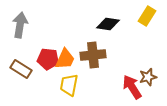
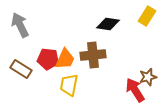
gray arrow: rotated 35 degrees counterclockwise
red arrow: moved 3 px right, 3 px down
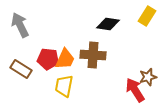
brown cross: rotated 10 degrees clockwise
yellow trapezoid: moved 5 px left, 1 px down
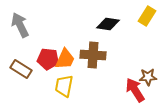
brown star: rotated 12 degrees clockwise
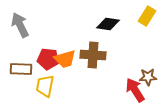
orange trapezoid: rotated 50 degrees clockwise
brown rectangle: rotated 30 degrees counterclockwise
yellow trapezoid: moved 19 px left
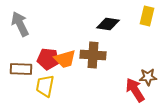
yellow rectangle: rotated 18 degrees counterclockwise
gray arrow: moved 1 px up
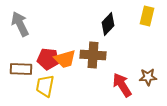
black diamond: rotated 55 degrees counterclockwise
red arrow: moved 13 px left, 5 px up
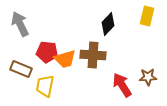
red pentagon: moved 1 px left, 7 px up
brown rectangle: rotated 20 degrees clockwise
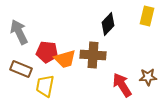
gray arrow: moved 1 px left, 8 px down
